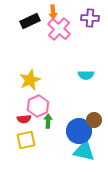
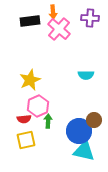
black rectangle: rotated 18 degrees clockwise
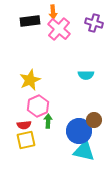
purple cross: moved 4 px right, 5 px down; rotated 12 degrees clockwise
red semicircle: moved 6 px down
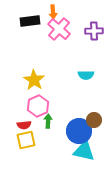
purple cross: moved 8 px down; rotated 18 degrees counterclockwise
yellow star: moved 4 px right; rotated 15 degrees counterclockwise
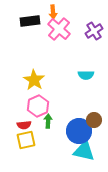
purple cross: rotated 30 degrees counterclockwise
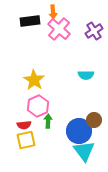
cyan triangle: rotated 40 degrees clockwise
